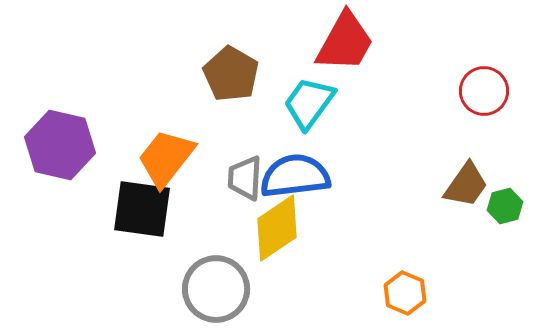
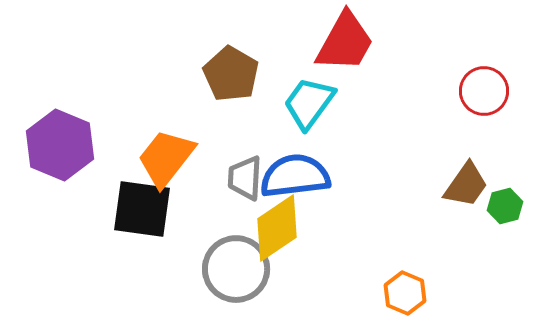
purple hexagon: rotated 10 degrees clockwise
gray circle: moved 20 px right, 20 px up
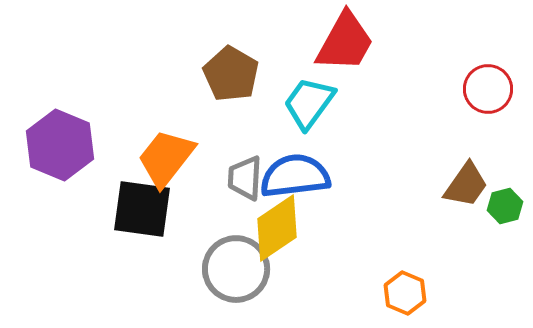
red circle: moved 4 px right, 2 px up
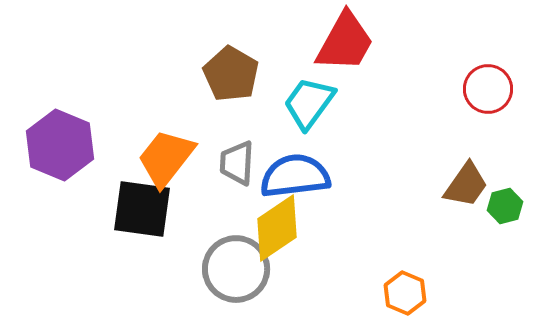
gray trapezoid: moved 8 px left, 15 px up
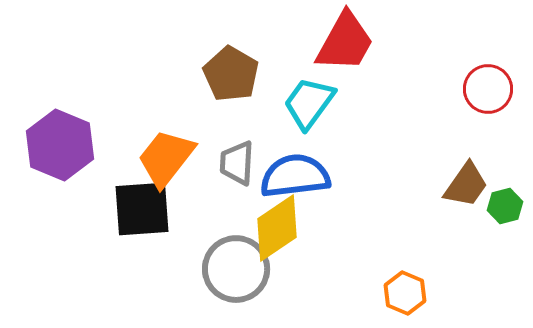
black square: rotated 12 degrees counterclockwise
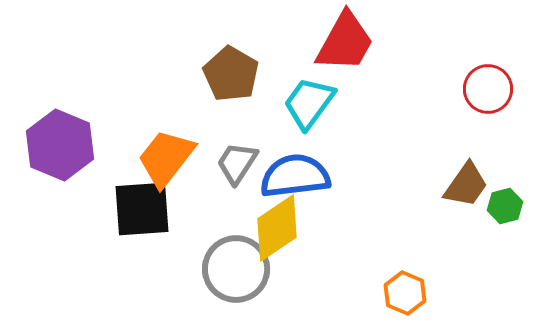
gray trapezoid: rotated 30 degrees clockwise
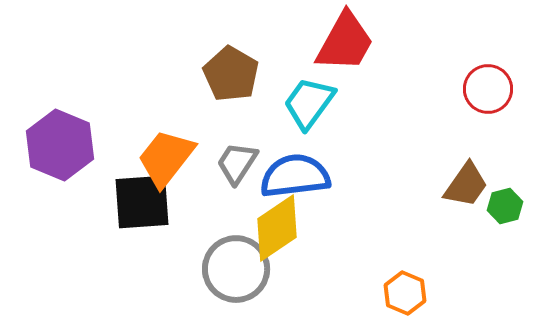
black square: moved 7 px up
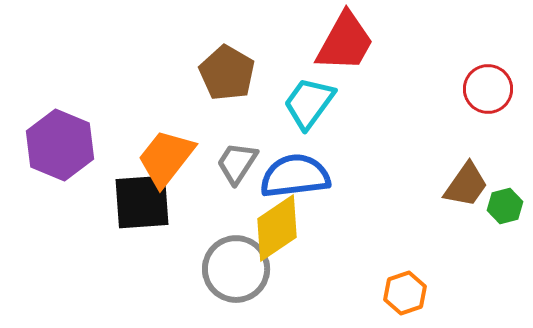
brown pentagon: moved 4 px left, 1 px up
orange hexagon: rotated 18 degrees clockwise
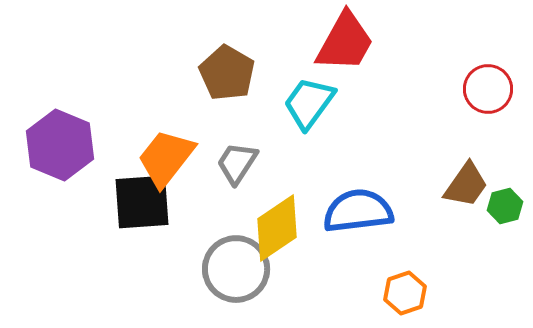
blue semicircle: moved 63 px right, 35 px down
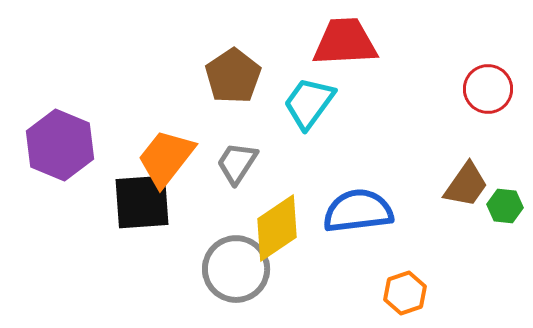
red trapezoid: rotated 122 degrees counterclockwise
brown pentagon: moved 6 px right, 3 px down; rotated 8 degrees clockwise
green hexagon: rotated 20 degrees clockwise
